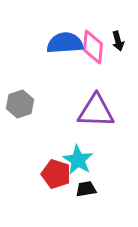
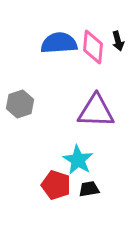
blue semicircle: moved 6 px left
red pentagon: moved 11 px down
black trapezoid: moved 3 px right
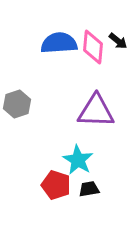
black arrow: rotated 36 degrees counterclockwise
gray hexagon: moved 3 px left
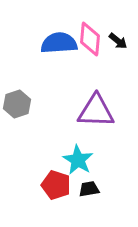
pink diamond: moved 3 px left, 8 px up
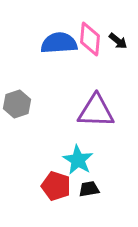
red pentagon: moved 1 px down
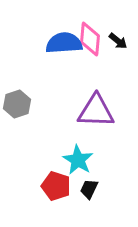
blue semicircle: moved 5 px right
black trapezoid: rotated 55 degrees counterclockwise
